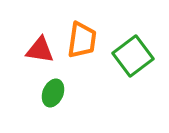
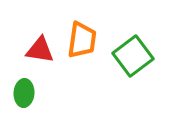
green ellipse: moved 29 px left; rotated 20 degrees counterclockwise
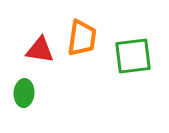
orange trapezoid: moved 2 px up
green square: rotated 30 degrees clockwise
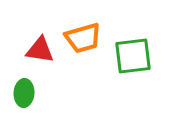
orange trapezoid: moved 1 px right; rotated 66 degrees clockwise
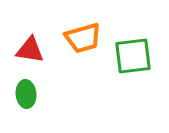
red triangle: moved 10 px left
green ellipse: moved 2 px right, 1 px down; rotated 8 degrees counterclockwise
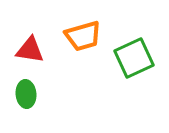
orange trapezoid: moved 2 px up
green square: moved 1 px right, 2 px down; rotated 18 degrees counterclockwise
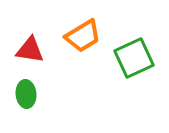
orange trapezoid: rotated 15 degrees counterclockwise
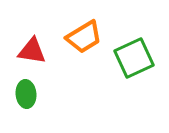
orange trapezoid: moved 1 px right, 1 px down
red triangle: moved 2 px right, 1 px down
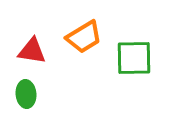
green square: rotated 24 degrees clockwise
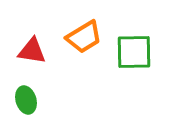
green square: moved 6 px up
green ellipse: moved 6 px down; rotated 12 degrees counterclockwise
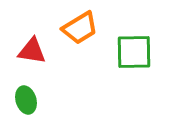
orange trapezoid: moved 4 px left, 9 px up
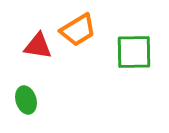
orange trapezoid: moved 2 px left, 2 px down
red triangle: moved 6 px right, 5 px up
